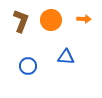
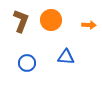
orange arrow: moved 5 px right, 6 px down
blue circle: moved 1 px left, 3 px up
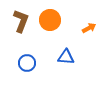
orange circle: moved 1 px left
orange arrow: moved 3 px down; rotated 32 degrees counterclockwise
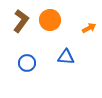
brown L-shape: rotated 15 degrees clockwise
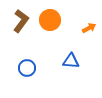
blue triangle: moved 5 px right, 4 px down
blue circle: moved 5 px down
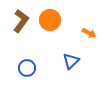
orange arrow: moved 5 px down; rotated 56 degrees clockwise
blue triangle: rotated 48 degrees counterclockwise
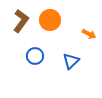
orange arrow: moved 1 px down
blue circle: moved 8 px right, 12 px up
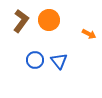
orange circle: moved 1 px left
blue circle: moved 4 px down
blue triangle: moved 12 px left; rotated 24 degrees counterclockwise
